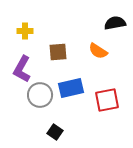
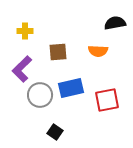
orange semicircle: rotated 30 degrees counterclockwise
purple L-shape: rotated 16 degrees clockwise
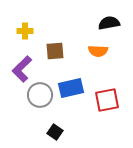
black semicircle: moved 6 px left
brown square: moved 3 px left, 1 px up
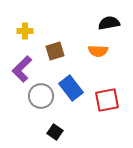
brown square: rotated 12 degrees counterclockwise
blue rectangle: rotated 65 degrees clockwise
gray circle: moved 1 px right, 1 px down
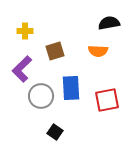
blue rectangle: rotated 35 degrees clockwise
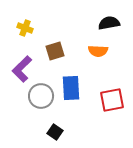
yellow cross: moved 3 px up; rotated 21 degrees clockwise
red square: moved 5 px right
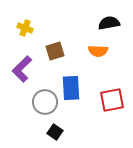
gray circle: moved 4 px right, 6 px down
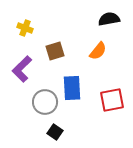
black semicircle: moved 4 px up
orange semicircle: rotated 54 degrees counterclockwise
blue rectangle: moved 1 px right
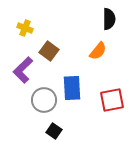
black semicircle: rotated 100 degrees clockwise
brown square: moved 6 px left; rotated 36 degrees counterclockwise
purple L-shape: moved 1 px right, 1 px down
gray circle: moved 1 px left, 2 px up
black square: moved 1 px left, 1 px up
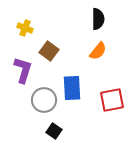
black semicircle: moved 11 px left
purple L-shape: rotated 152 degrees clockwise
